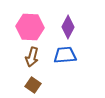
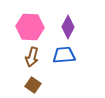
blue trapezoid: moved 1 px left
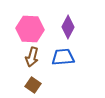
pink hexagon: moved 2 px down
blue trapezoid: moved 1 px left, 2 px down
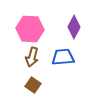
purple diamond: moved 6 px right
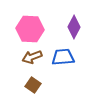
brown arrow: rotated 54 degrees clockwise
